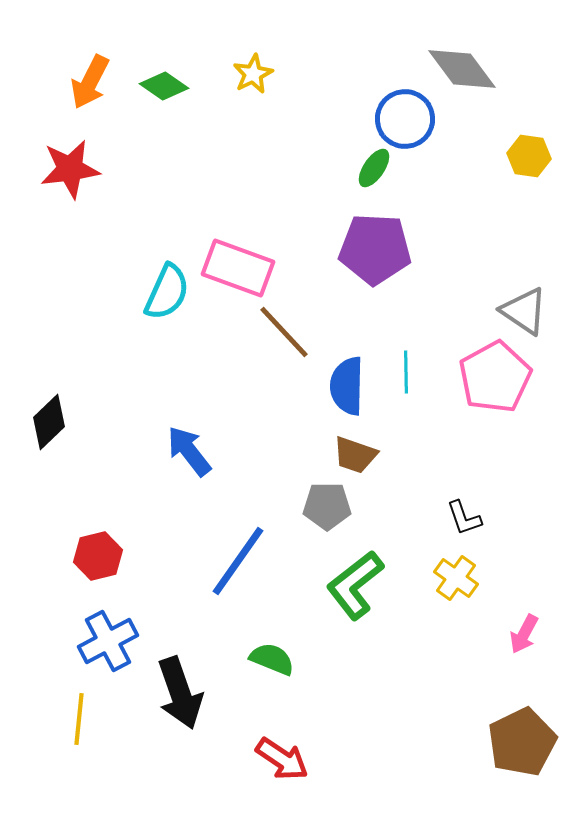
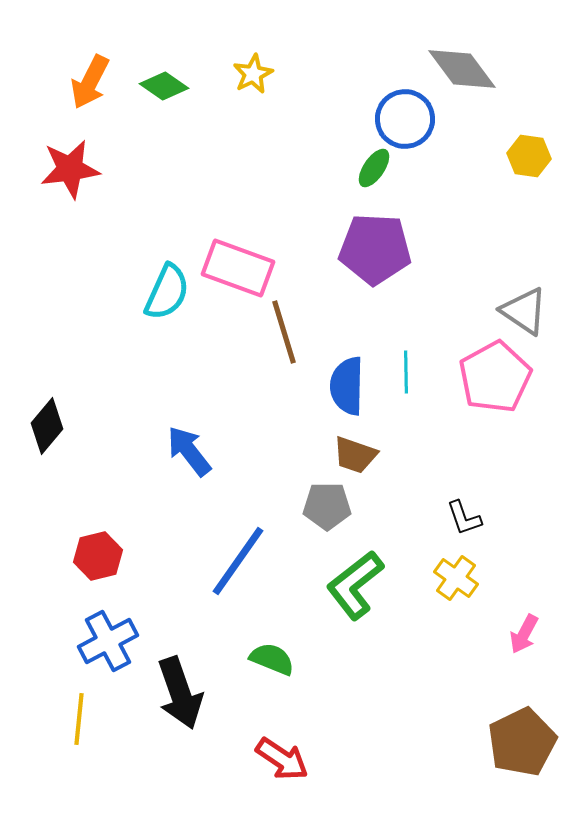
brown line: rotated 26 degrees clockwise
black diamond: moved 2 px left, 4 px down; rotated 6 degrees counterclockwise
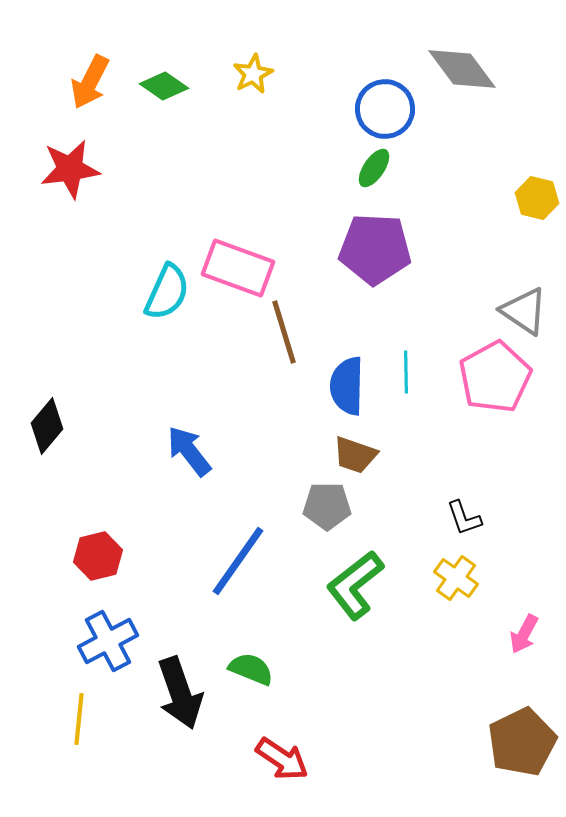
blue circle: moved 20 px left, 10 px up
yellow hexagon: moved 8 px right, 42 px down; rotated 6 degrees clockwise
green semicircle: moved 21 px left, 10 px down
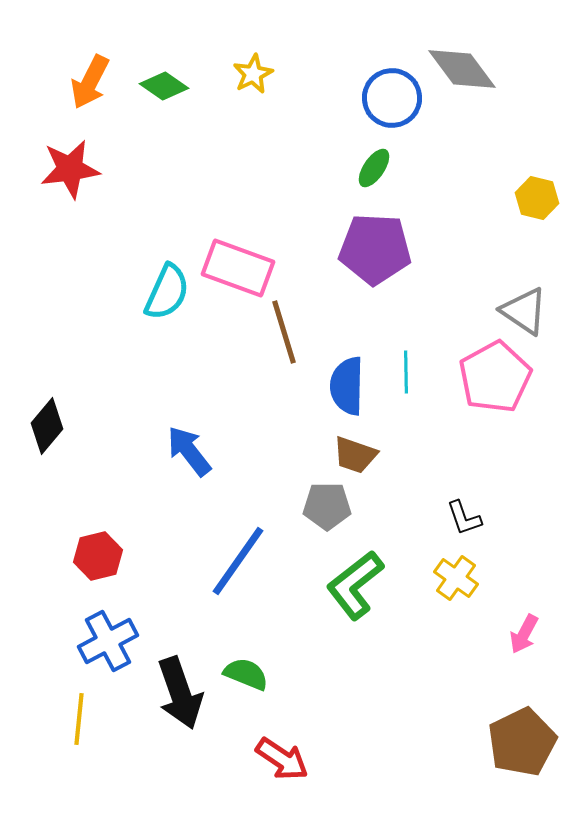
blue circle: moved 7 px right, 11 px up
green semicircle: moved 5 px left, 5 px down
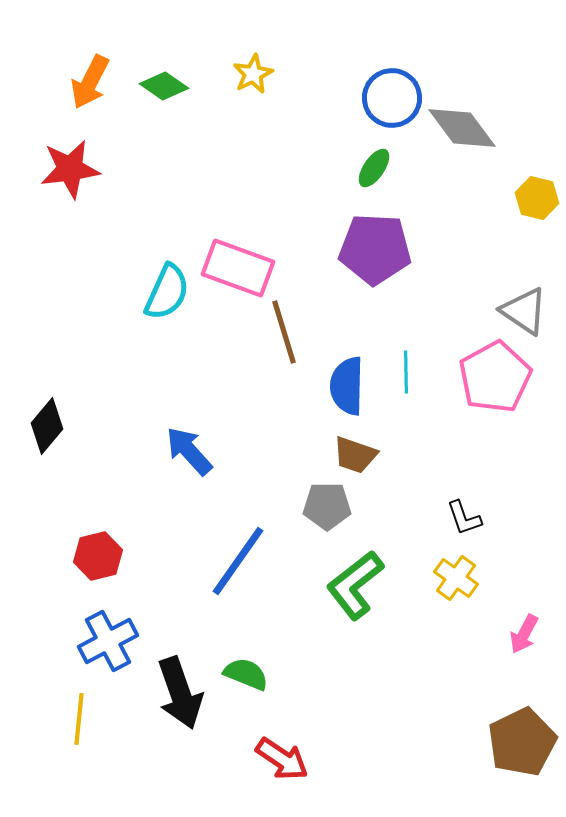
gray diamond: moved 59 px down
blue arrow: rotated 4 degrees counterclockwise
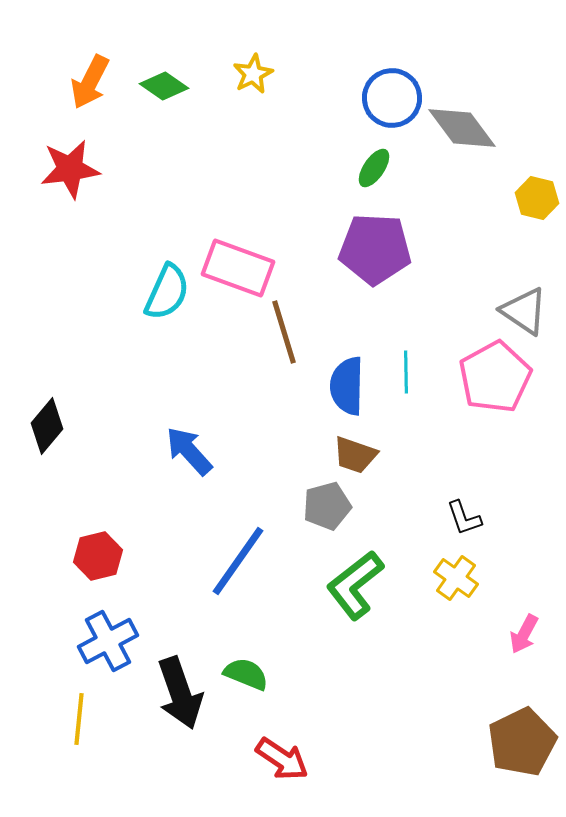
gray pentagon: rotated 15 degrees counterclockwise
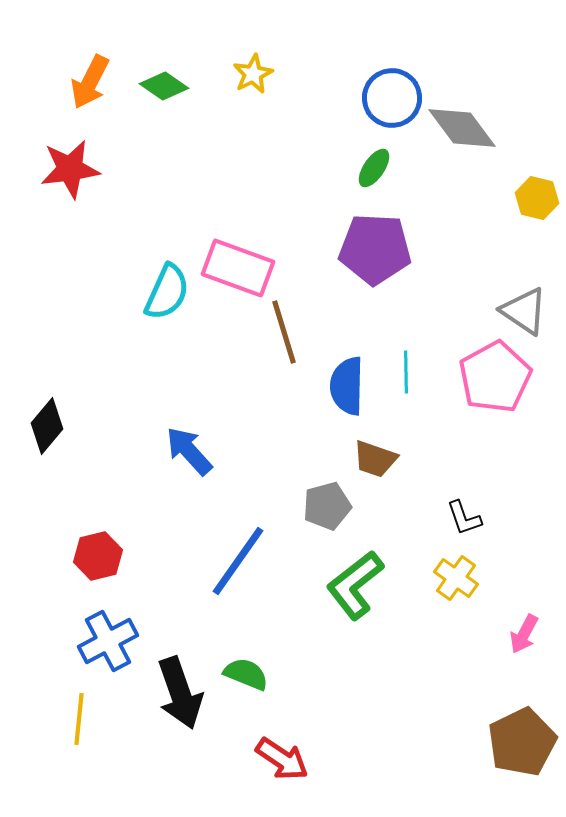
brown trapezoid: moved 20 px right, 4 px down
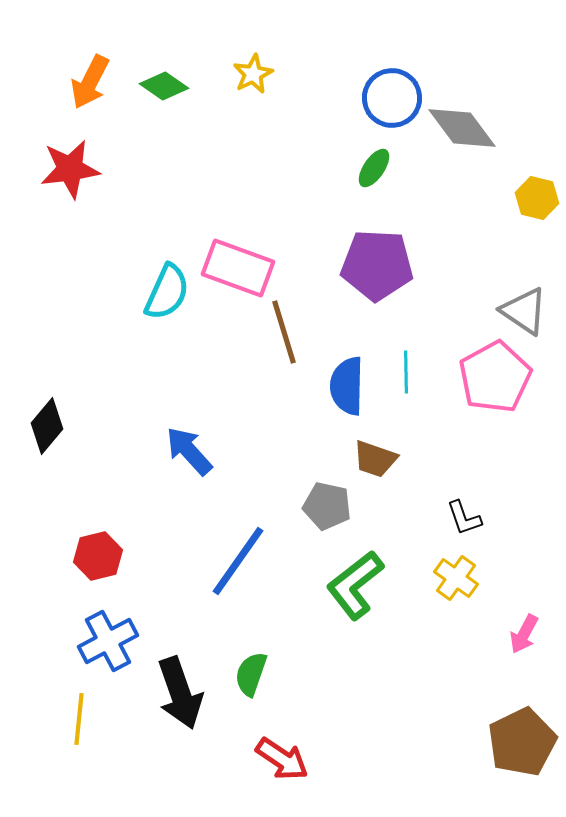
purple pentagon: moved 2 px right, 16 px down
gray pentagon: rotated 27 degrees clockwise
green semicircle: moved 5 px right; rotated 93 degrees counterclockwise
